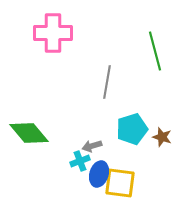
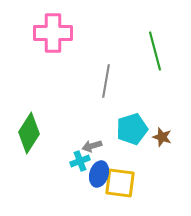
gray line: moved 1 px left, 1 px up
green diamond: rotated 72 degrees clockwise
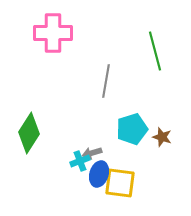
gray arrow: moved 7 px down
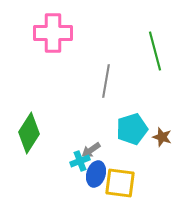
gray arrow: moved 1 px left, 3 px up; rotated 18 degrees counterclockwise
blue ellipse: moved 3 px left
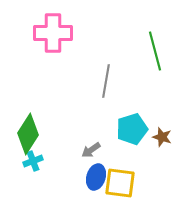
green diamond: moved 1 px left, 1 px down
cyan cross: moved 47 px left
blue ellipse: moved 3 px down
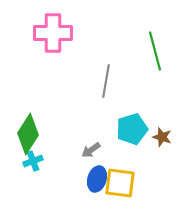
blue ellipse: moved 1 px right, 2 px down
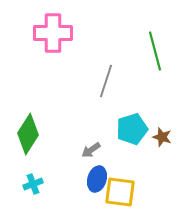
gray line: rotated 8 degrees clockwise
cyan cross: moved 23 px down
yellow square: moved 9 px down
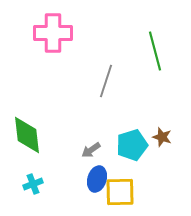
cyan pentagon: moved 16 px down
green diamond: moved 1 px left, 1 px down; rotated 39 degrees counterclockwise
yellow square: rotated 8 degrees counterclockwise
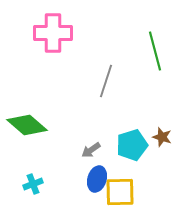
green diamond: moved 10 px up; rotated 42 degrees counterclockwise
